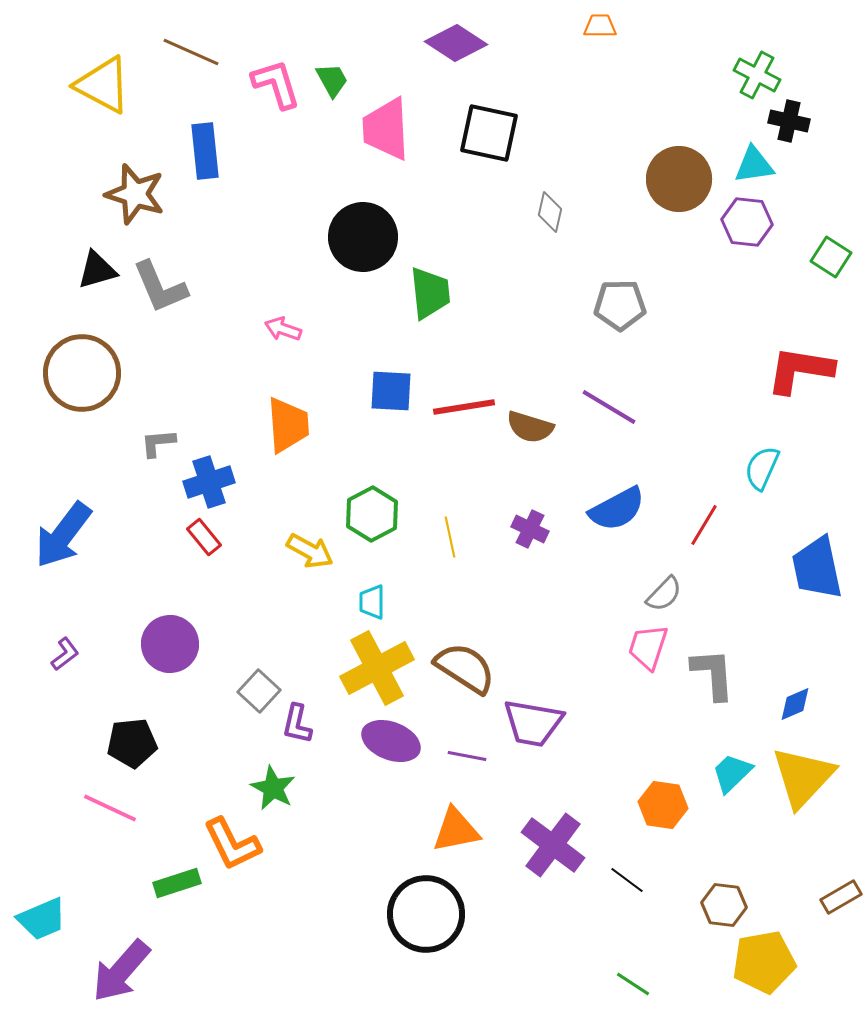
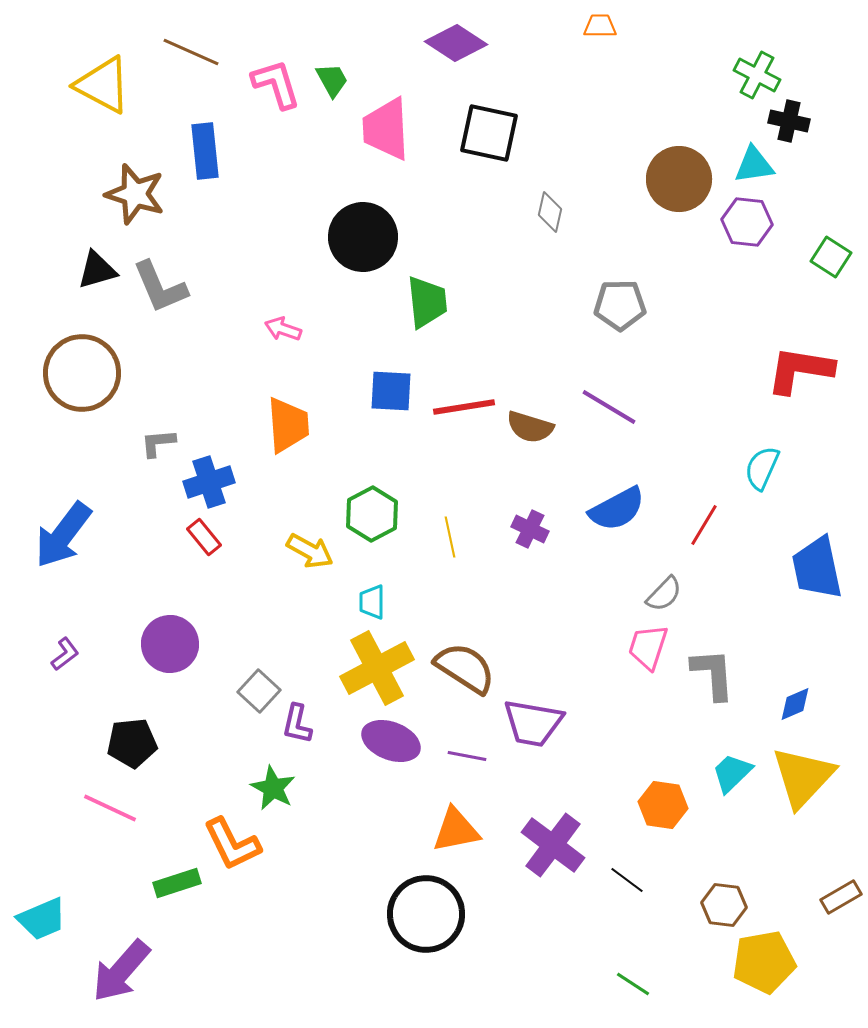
green trapezoid at (430, 293): moved 3 px left, 9 px down
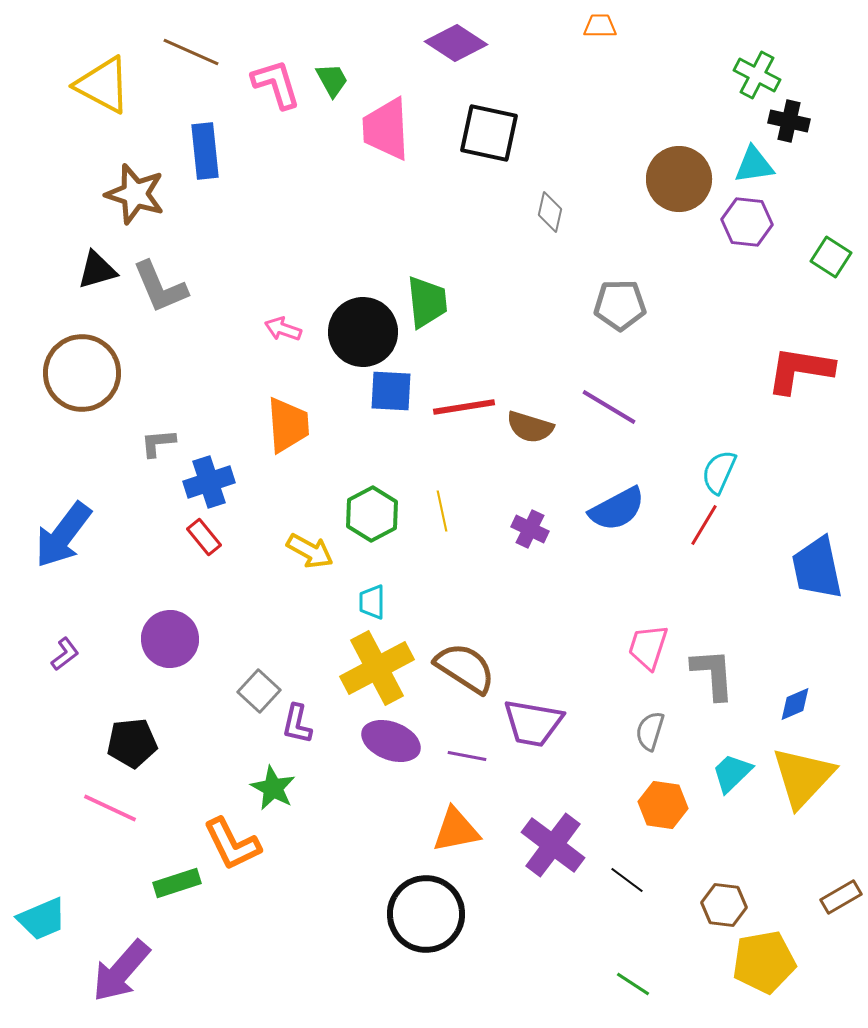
black circle at (363, 237): moved 95 px down
cyan semicircle at (762, 468): moved 43 px left, 4 px down
yellow line at (450, 537): moved 8 px left, 26 px up
gray semicircle at (664, 594): moved 14 px left, 137 px down; rotated 153 degrees clockwise
purple circle at (170, 644): moved 5 px up
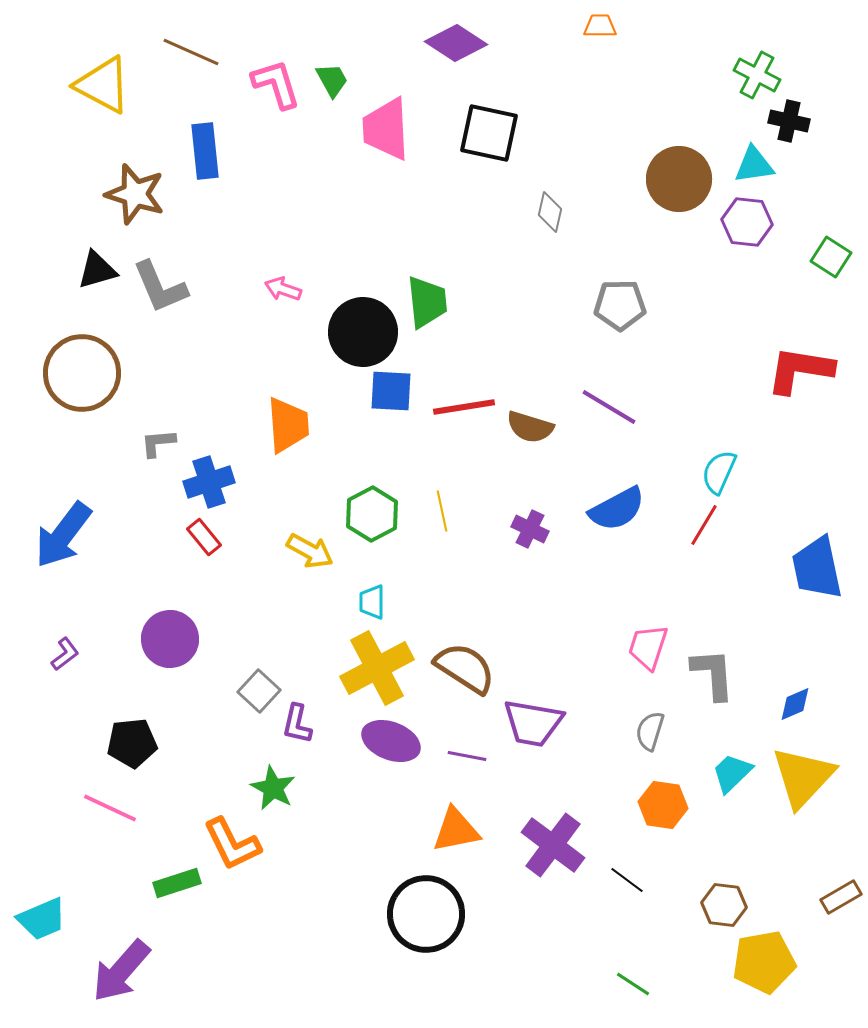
pink arrow at (283, 329): moved 40 px up
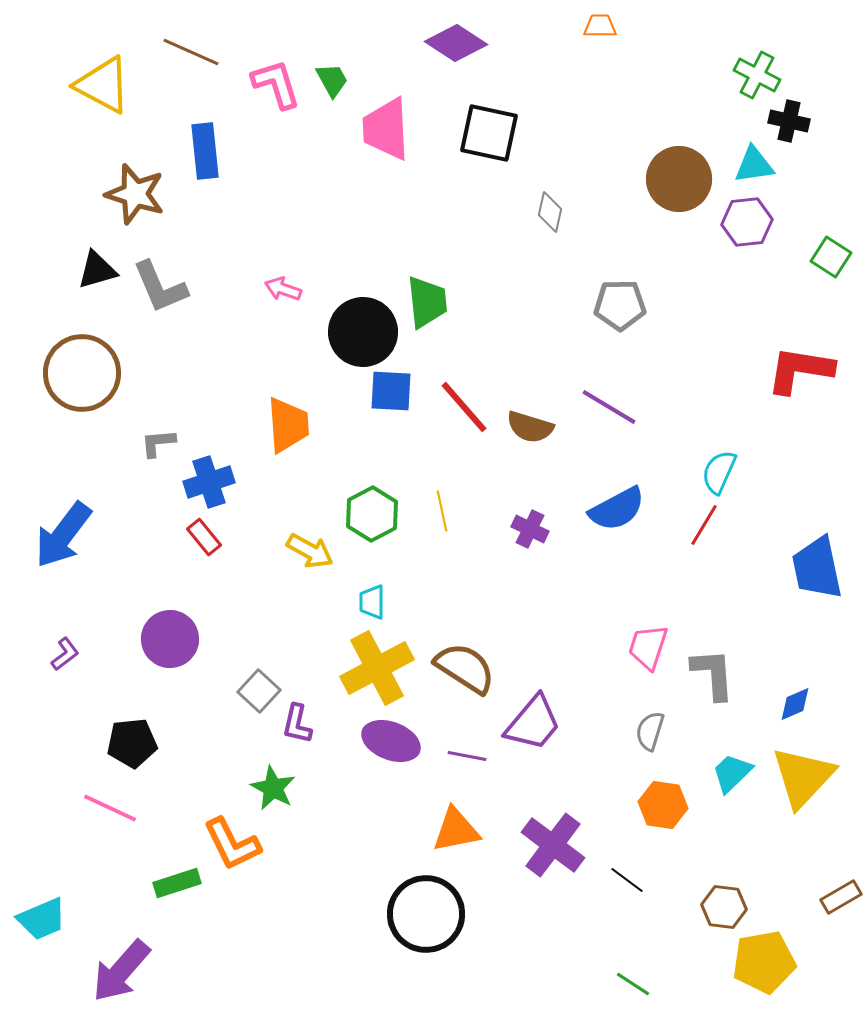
purple hexagon at (747, 222): rotated 12 degrees counterclockwise
red line at (464, 407): rotated 58 degrees clockwise
purple trapezoid at (533, 723): rotated 60 degrees counterclockwise
brown hexagon at (724, 905): moved 2 px down
